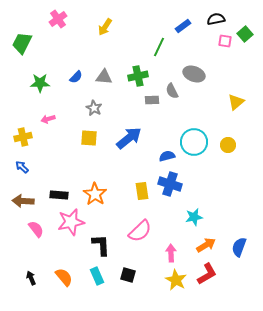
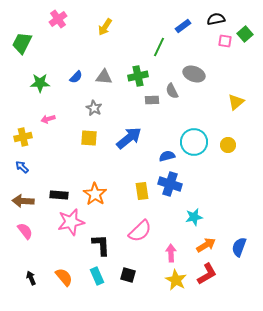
pink semicircle at (36, 229): moved 11 px left, 2 px down
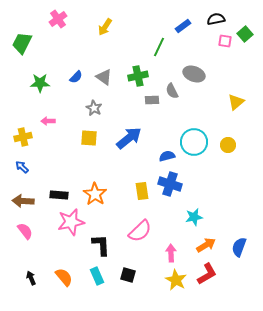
gray triangle at (104, 77): rotated 30 degrees clockwise
pink arrow at (48, 119): moved 2 px down; rotated 16 degrees clockwise
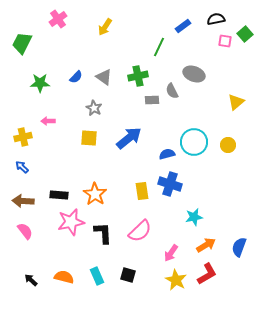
blue semicircle at (167, 156): moved 2 px up
black L-shape at (101, 245): moved 2 px right, 12 px up
pink arrow at (171, 253): rotated 144 degrees counterclockwise
orange semicircle at (64, 277): rotated 36 degrees counterclockwise
black arrow at (31, 278): moved 2 px down; rotated 24 degrees counterclockwise
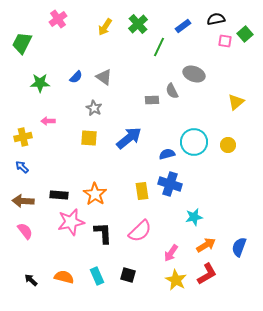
green cross at (138, 76): moved 52 px up; rotated 30 degrees counterclockwise
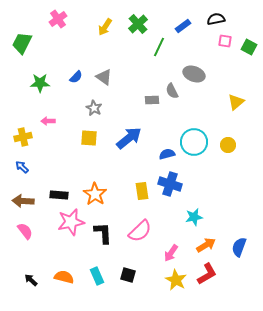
green square at (245, 34): moved 4 px right, 13 px down; rotated 21 degrees counterclockwise
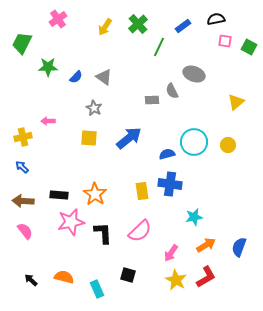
green star at (40, 83): moved 8 px right, 16 px up
blue cross at (170, 184): rotated 10 degrees counterclockwise
red L-shape at (207, 274): moved 1 px left, 3 px down
cyan rectangle at (97, 276): moved 13 px down
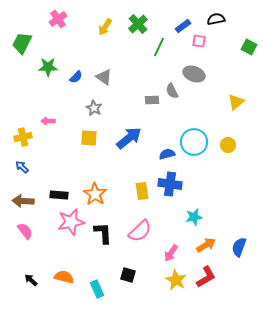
pink square at (225, 41): moved 26 px left
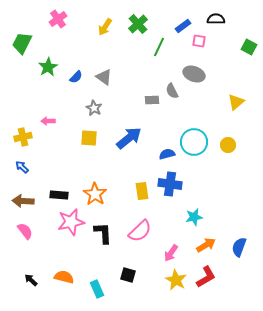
black semicircle at (216, 19): rotated 12 degrees clockwise
green star at (48, 67): rotated 30 degrees counterclockwise
